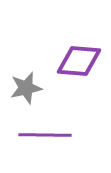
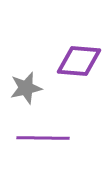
purple line: moved 2 px left, 3 px down
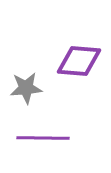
gray star: rotated 8 degrees clockwise
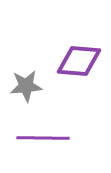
gray star: moved 2 px up
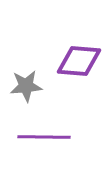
purple line: moved 1 px right, 1 px up
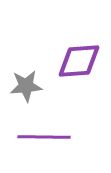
purple diamond: rotated 9 degrees counterclockwise
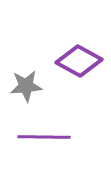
purple diamond: rotated 33 degrees clockwise
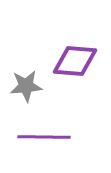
purple diamond: moved 4 px left; rotated 24 degrees counterclockwise
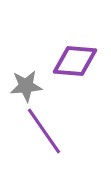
purple line: moved 6 px up; rotated 54 degrees clockwise
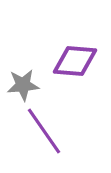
gray star: moved 3 px left, 1 px up
